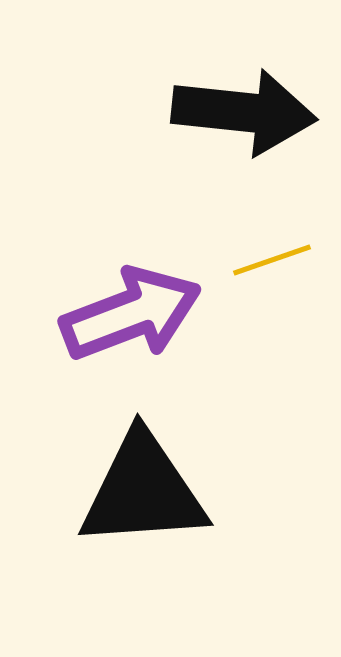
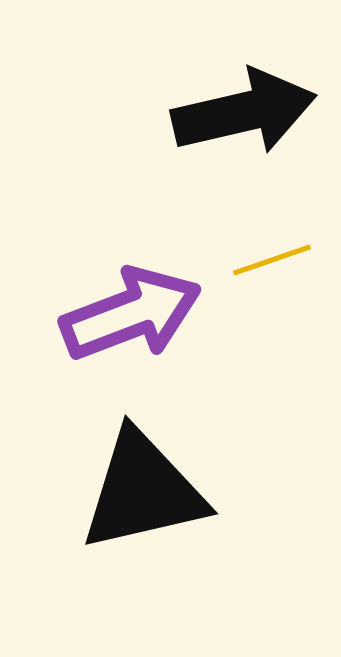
black arrow: rotated 19 degrees counterclockwise
black triangle: rotated 9 degrees counterclockwise
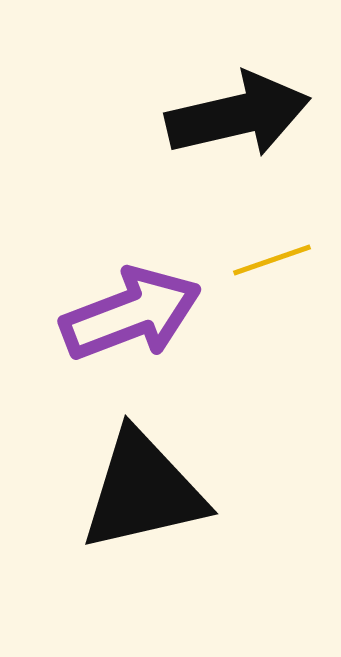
black arrow: moved 6 px left, 3 px down
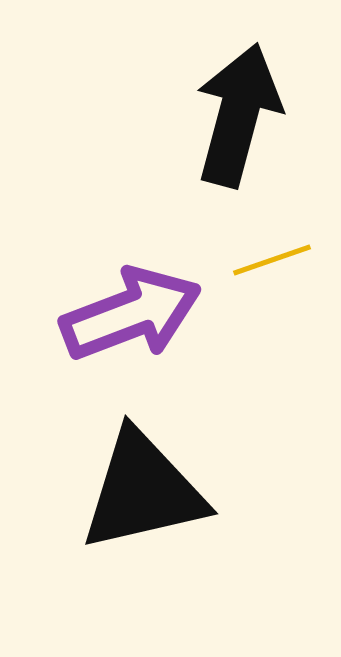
black arrow: rotated 62 degrees counterclockwise
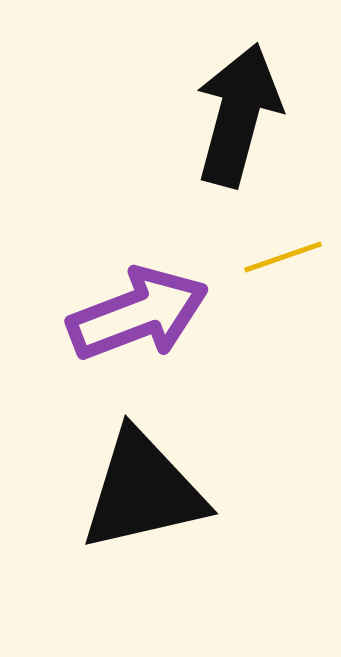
yellow line: moved 11 px right, 3 px up
purple arrow: moved 7 px right
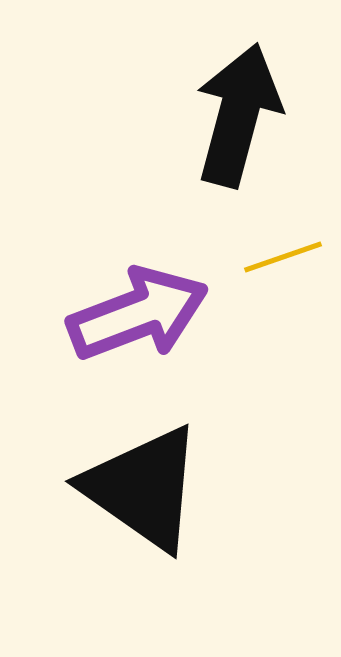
black triangle: moved 3 px up; rotated 48 degrees clockwise
